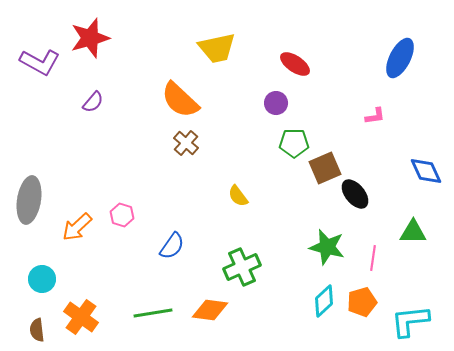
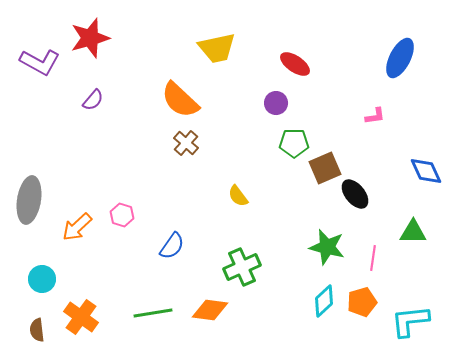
purple semicircle: moved 2 px up
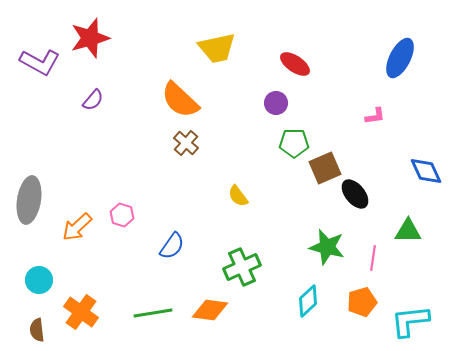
green triangle: moved 5 px left, 1 px up
cyan circle: moved 3 px left, 1 px down
cyan diamond: moved 16 px left
orange cross: moved 5 px up
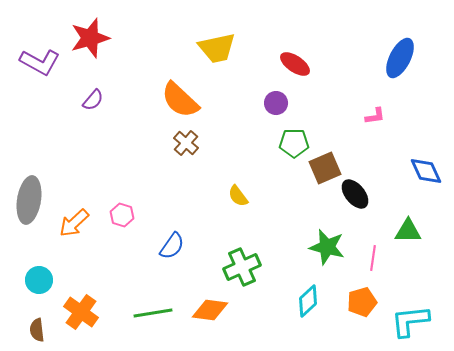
orange arrow: moved 3 px left, 4 px up
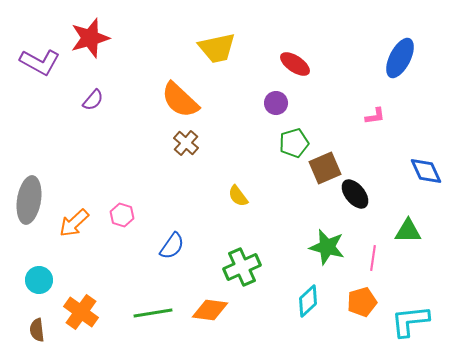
green pentagon: rotated 16 degrees counterclockwise
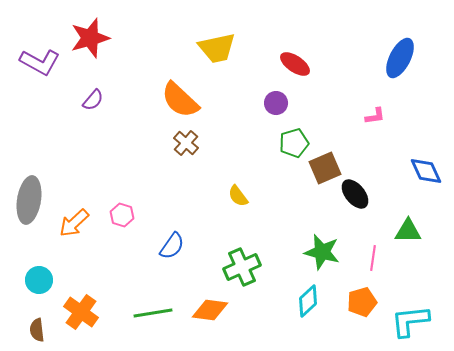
green star: moved 5 px left, 5 px down
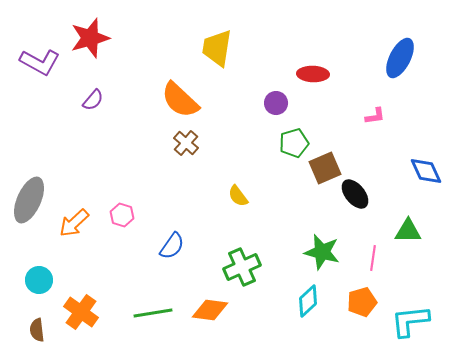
yellow trapezoid: rotated 111 degrees clockwise
red ellipse: moved 18 px right, 10 px down; rotated 32 degrees counterclockwise
gray ellipse: rotated 15 degrees clockwise
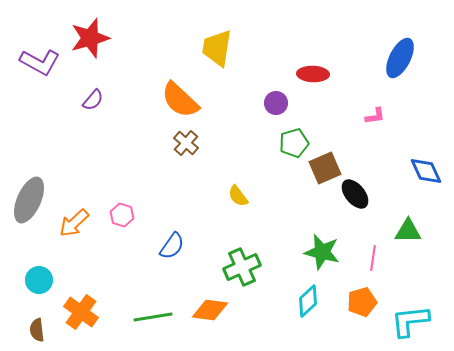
green line: moved 4 px down
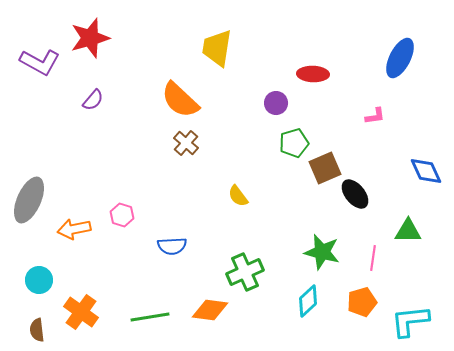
orange arrow: moved 6 px down; rotated 32 degrees clockwise
blue semicircle: rotated 52 degrees clockwise
green cross: moved 3 px right, 5 px down
green line: moved 3 px left
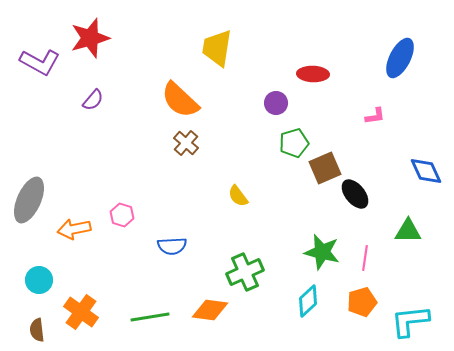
pink line: moved 8 px left
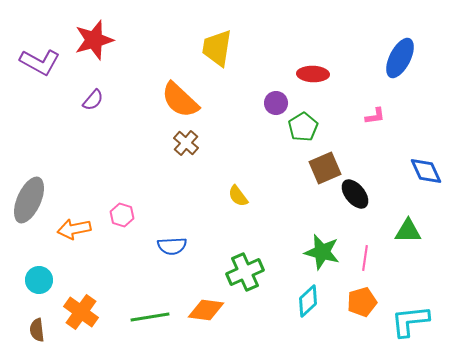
red star: moved 4 px right, 2 px down
green pentagon: moved 9 px right, 16 px up; rotated 16 degrees counterclockwise
orange diamond: moved 4 px left
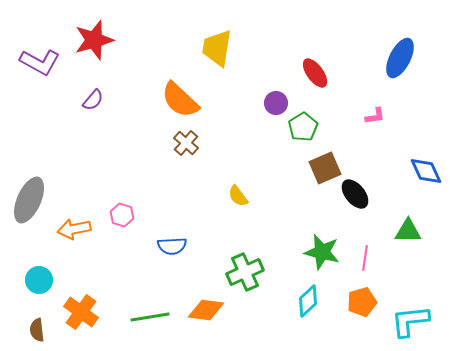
red ellipse: moved 2 px right, 1 px up; rotated 52 degrees clockwise
